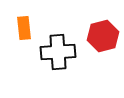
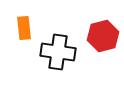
black cross: rotated 12 degrees clockwise
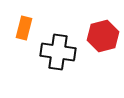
orange rectangle: rotated 20 degrees clockwise
